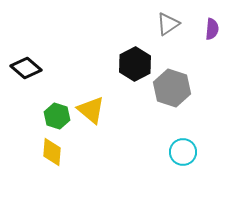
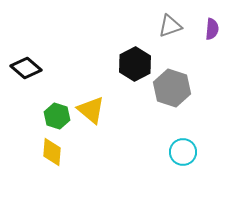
gray triangle: moved 2 px right, 2 px down; rotated 15 degrees clockwise
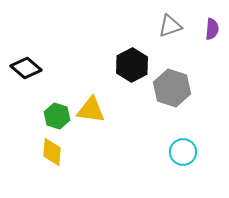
black hexagon: moved 3 px left, 1 px down
yellow triangle: rotated 32 degrees counterclockwise
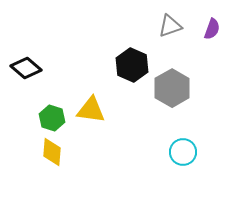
purple semicircle: rotated 15 degrees clockwise
black hexagon: rotated 8 degrees counterclockwise
gray hexagon: rotated 12 degrees clockwise
green hexagon: moved 5 px left, 2 px down
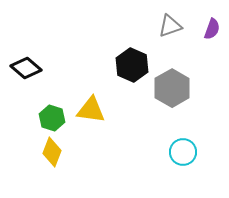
yellow diamond: rotated 16 degrees clockwise
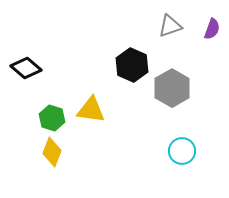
cyan circle: moved 1 px left, 1 px up
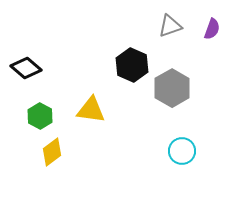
green hexagon: moved 12 px left, 2 px up; rotated 10 degrees clockwise
yellow diamond: rotated 32 degrees clockwise
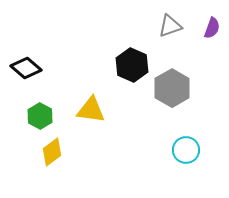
purple semicircle: moved 1 px up
cyan circle: moved 4 px right, 1 px up
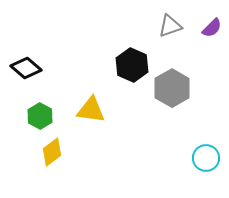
purple semicircle: rotated 25 degrees clockwise
cyan circle: moved 20 px right, 8 px down
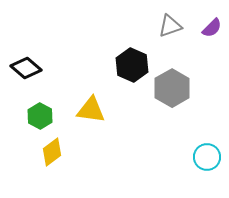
cyan circle: moved 1 px right, 1 px up
